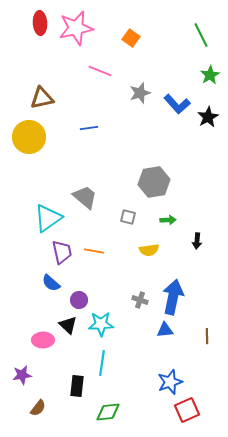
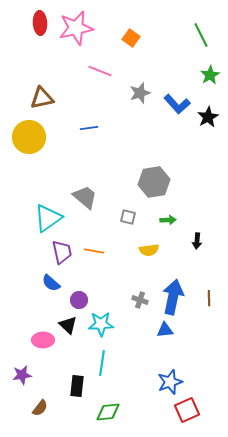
brown line: moved 2 px right, 38 px up
brown semicircle: moved 2 px right
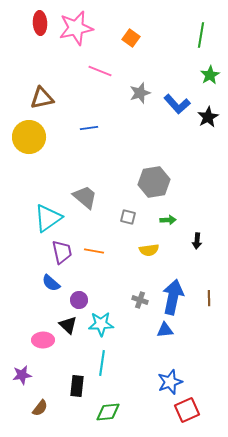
green line: rotated 35 degrees clockwise
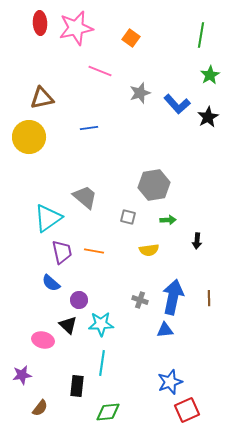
gray hexagon: moved 3 px down
pink ellipse: rotated 15 degrees clockwise
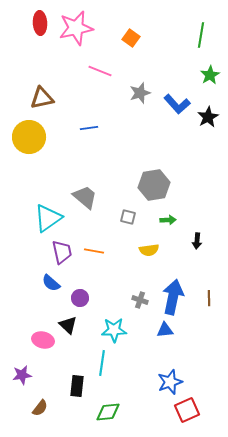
purple circle: moved 1 px right, 2 px up
cyan star: moved 13 px right, 6 px down
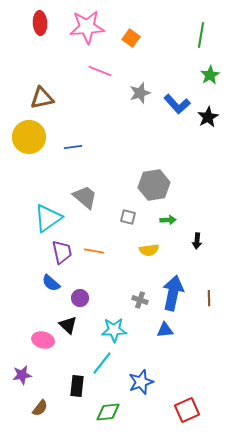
pink star: moved 11 px right, 1 px up; rotated 8 degrees clockwise
blue line: moved 16 px left, 19 px down
blue arrow: moved 4 px up
cyan line: rotated 30 degrees clockwise
blue star: moved 29 px left
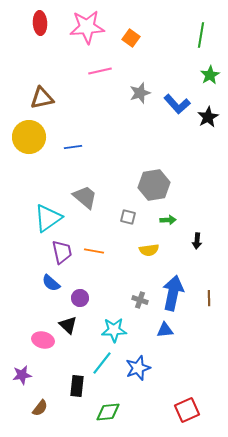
pink line: rotated 35 degrees counterclockwise
blue star: moved 3 px left, 14 px up
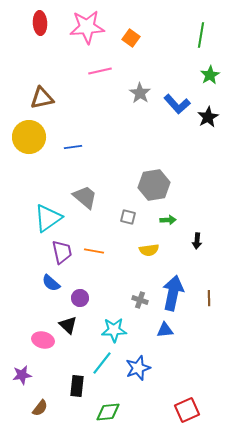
gray star: rotated 20 degrees counterclockwise
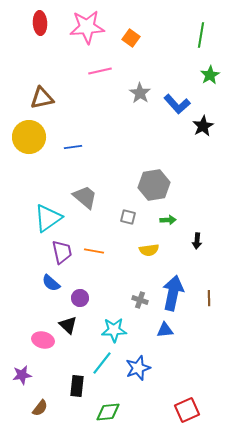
black star: moved 5 px left, 9 px down
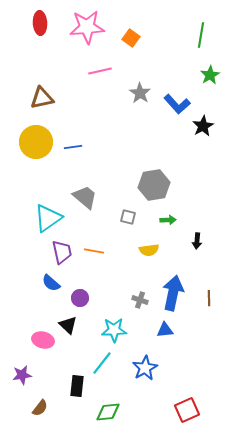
yellow circle: moved 7 px right, 5 px down
blue star: moved 7 px right; rotated 10 degrees counterclockwise
